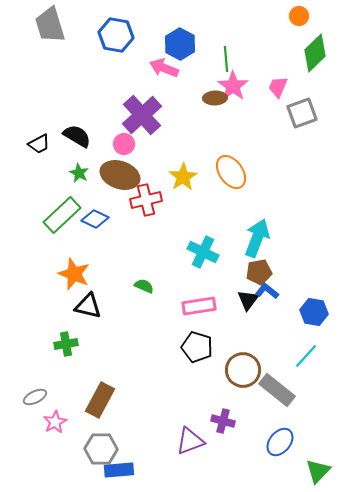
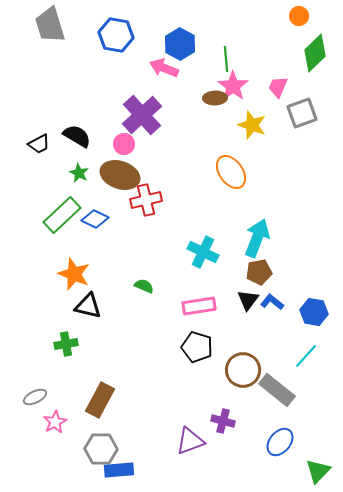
yellow star at (183, 177): moved 69 px right, 52 px up; rotated 20 degrees counterclockwise
blue L-shape at (267, 291): moved 5 px right, 11 px down
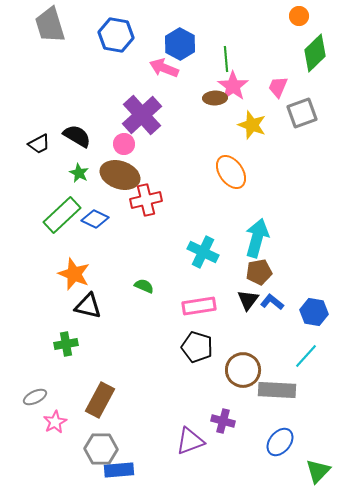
cyan arrow at (257, 238): rotated 6 degrees counterclockwise
gray rectangle at (277, 390): rotated 36 degrees counterclockwise
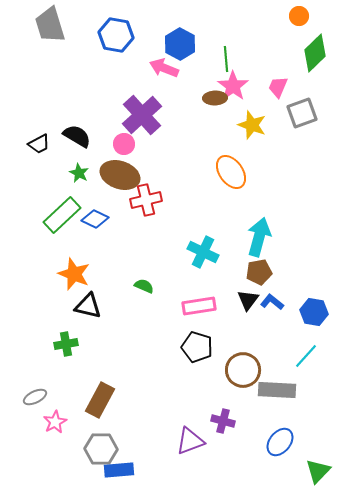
cyan arrow at (257, 238): moved 2 px right, 1 px up
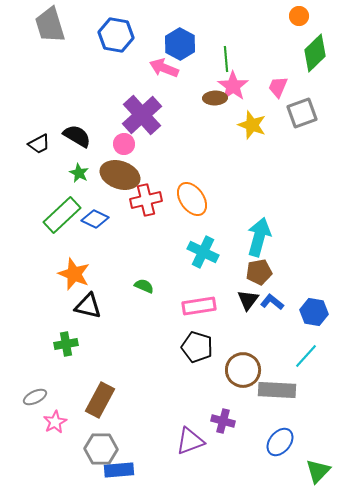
orange ellipse at (231, 172): moved 39 px left, 27 px down
